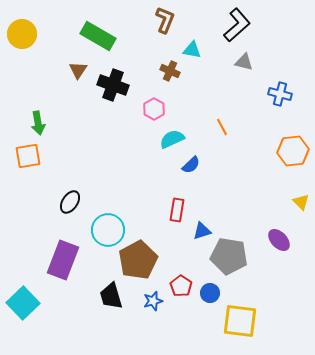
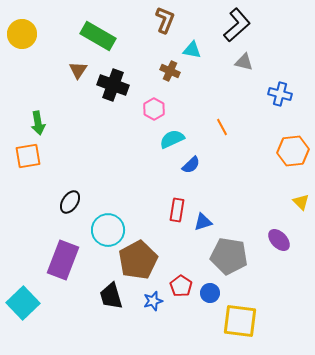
blue triangle: moved 1 px right, 9 px up
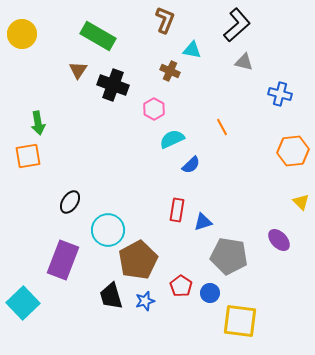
blue star: moved 8 px left
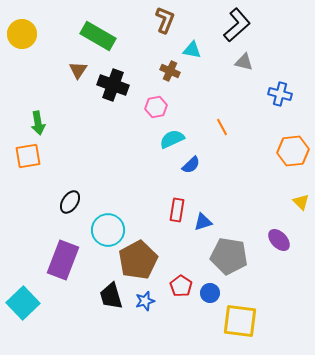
pink hexagon: moved 2 px right, 2 px up; rotated 20 degrees clockwise
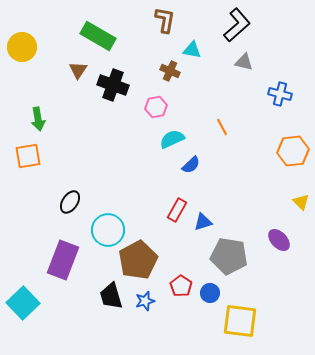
brown L-shape: rotated 12 degrees counterclockwise
yellow circle: moved 13 px down
green arrow: moved 4 px up
red rectangle: rotated 20 degrees clockwise
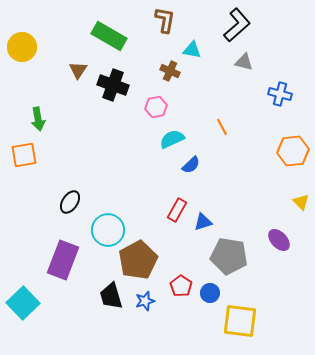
green rectangle: moved 11 px right
orange square: moved 4 px left, 1 px up
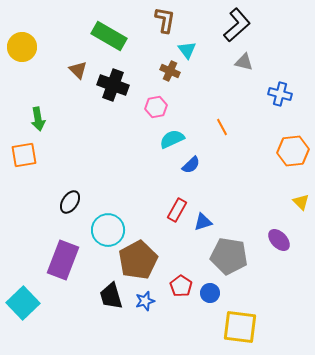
cyan triangle: moved 5 px left; rotated 42 degrees clockwise
brown triangle: rotated 18 degrees counterclockwise
yellow square: moved 6 px down
